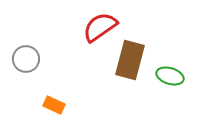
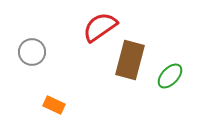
gray circle: moved 6 px right, 7 px up
green ellipse: rotated 64 degrees counterclockwise
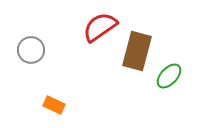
gray circle: moved 1 px left, 2 px up
brown rectangle: moved 7 px right, 9 px up
green ellipse: moved 1 px left
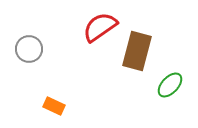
gray circle: moved 2 px left, 1 px up
green ellipse: moved 1 px right, 9 px down
orange rectangle: moved 1 px down
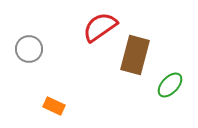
brown rectangle: moved 2 px left, 4 px down
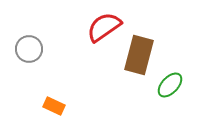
red semicircle: moved 4 px right
brown rectangle: moved 4 px right
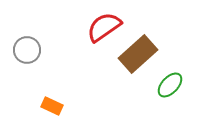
gray circle: moved 2 px left, 1 px down
brown rectangle: moved 1 px left, 1 px up; rotated 33 degrees clockwise
orange rectangle: moved 2 px left
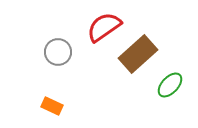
gray circle: moved 31 px right, 2 px down
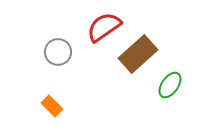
green ellipse: rotated 8 degrees counterclockwise
orange rectangle: rotated 20 degrees clockwise
